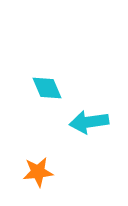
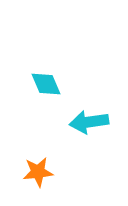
cyan diamond: moved 1 px left, 4 px up
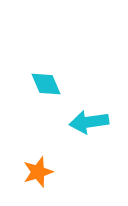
orange star: rotated 12 degrees counterclockwise
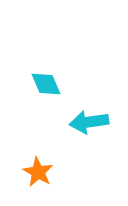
orange star: rotated 24 degrees counterclockwise
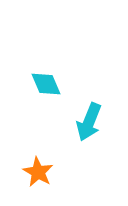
cyan arrow: rotated 60 degrees counterclockwise
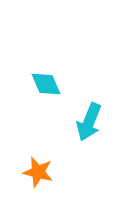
orange star: rotated 16 degrees counterclockwise
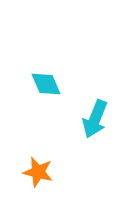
cyan arrow: moved 6 px right, 3 px up
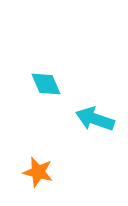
cyan arrow: rotated 87 degrees clockwise
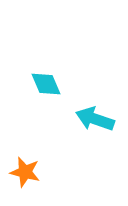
orange star: moved 13 px left
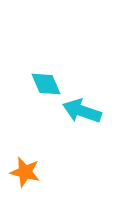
cyan arrow: moved 13 px left, 8 px up
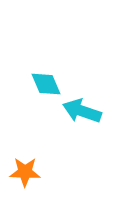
orange star: rotated 12 degrees counterclockwise
